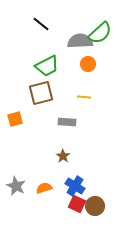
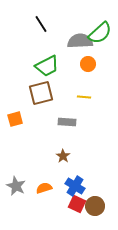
black line: rotated 18 degrees clockwise
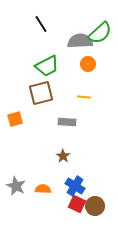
orange semicircle: moved 1 px left, 1 px down; rotated 21 degrees clockwise
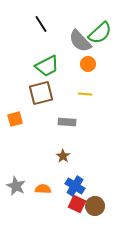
gray semicircle: rotated 130 degrees counterclockwise
yellow line: moved 1 px right, 3 px up
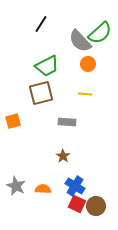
black line: rotated 66 degrees clockwise
orange square: moved 2 px left, 2 px down
brown circle: moved 1 px right
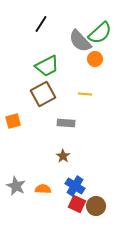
orange circle: moved 7 px right, 5 px up
brown square: moved 2 px right, 1 px down; rotated 15 degrees counterclockwise
gray rectangle: moved 1 px left, 1 px down
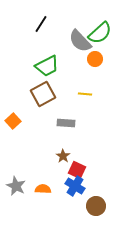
orange square: rotated 28 degrees counterclockwise
red square: moved 34 px up
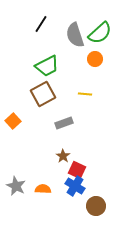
gray semicircle: moved 5 px left, 6 px up; rotated 25 degrees clockwise
gray rectangle: moved 2 px left; rotated 24 degrees counterclockwise
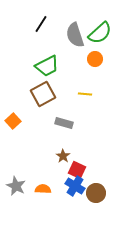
gray rectangle: rotated 36 degrees clockwise
brown circle: moved 13 px up
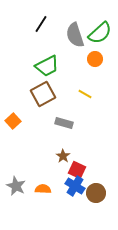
yellow line: rotated 24 degrees clockwise
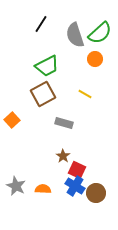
orange square: moved 1 px left, 1 px up
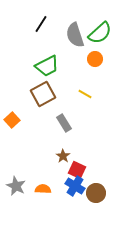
gray rectangle: rotated 42 degrees clockwise
